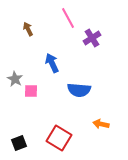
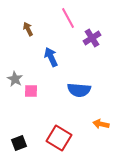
blue arrow: moved 1 px left, 6 px up
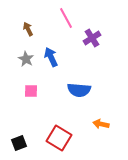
pink line: moved 2 px left
gray star: moved 11 px right, 20 px up
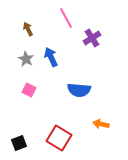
pink square: moved 2 px left, 1 px up; rotated 24 degrees clockwise
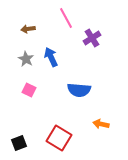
brown arrow: rotated 72 degrees counterclockwise
